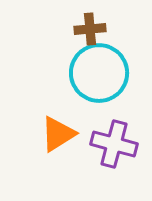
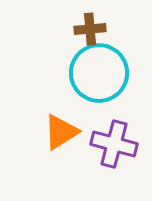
orange triangle: moved 3 px right, 2 px up
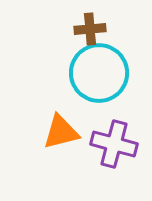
orange triangle: rotated 18 degrees clockwise
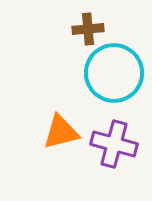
brown cross: moved 2 px left
cyan circle: moved 15 px right
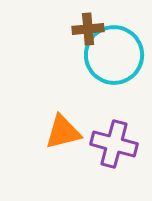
cyan circle: moved 18 px up
orange triangle: moved 2 px right
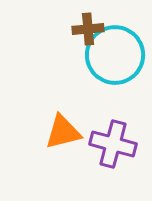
cyan circle: moved 1 px right
purple cross: moved 1 px left
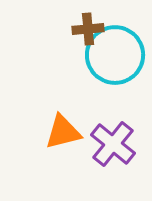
purple cross: rotated 24 degrees clockwise
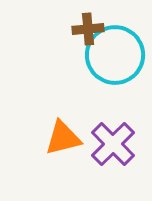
orange triangle: moved 6 px down
purple cross: rotated 6 degrees clockwise
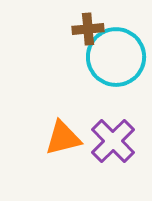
cyan circle: moved 1 px right, 2 px down
purple cross: moved 3 px up
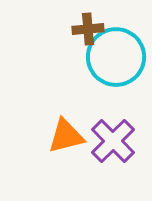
orange triangle: moved 3 px right, 2 px up
